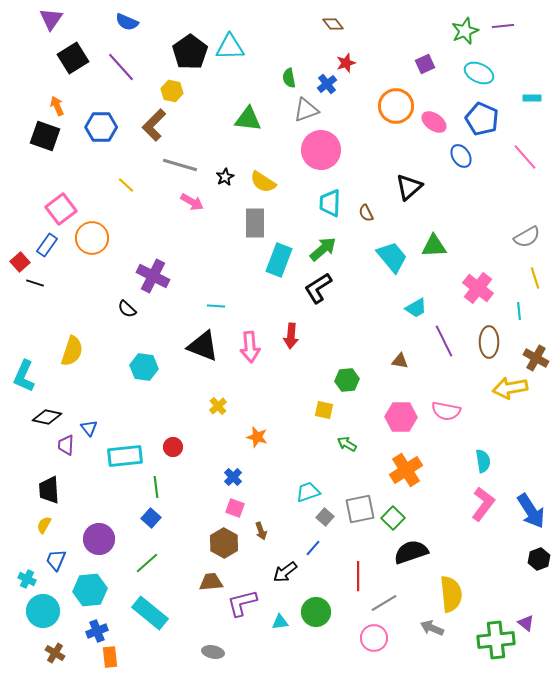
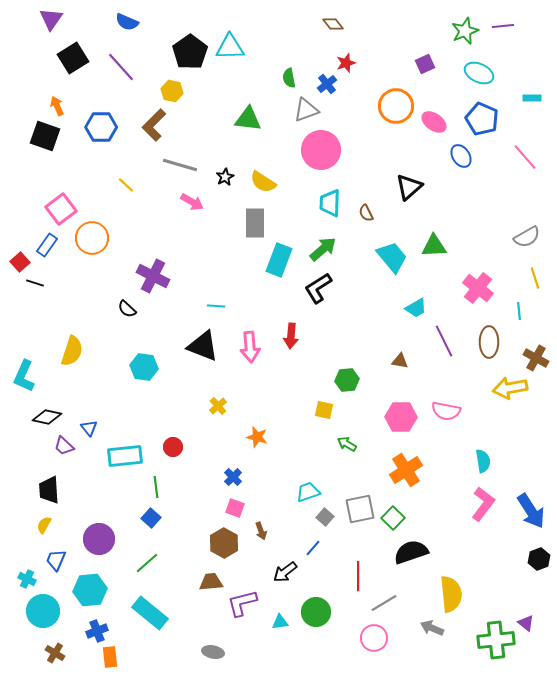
purple trapezoid at (66, 445): moved 2 px left, 1 px down; rotated 50 degrees counterclockwise
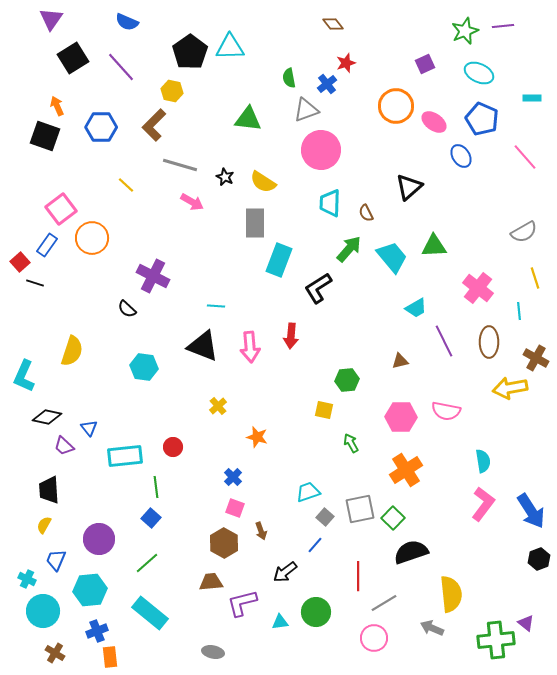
black star at (225, 177): rotated 18 degrees counterclockwise
gray semicircle at (527, 237): moved 3 px left, 5 px up
green arrow at (323, 249): moved 26 px right; rotated 8 degrees counterclockwise
brown triangle at (400, 361): rotated 24 degrees counterclockwise
green arrow at (347, 444): moved 4 px right, 1 px up; rotated 30 degrees clockwise
blue line at (313, 548): moved 2 px right, 3 px up
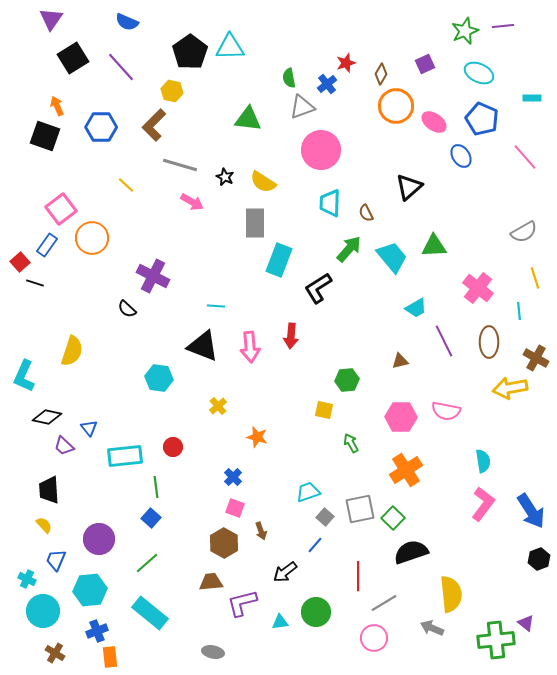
brown diamond at (333, 24): moved 48 px right, 50 px down; rotated 70 degrees clockwise
gray triangle at (306, 110): moved 4 px left, 3 px up
cyan hexagon at (144, 367): moved 15 px right, 11 px down
yellow semicircle at (44, 525): rotated 108 degrees clockwise
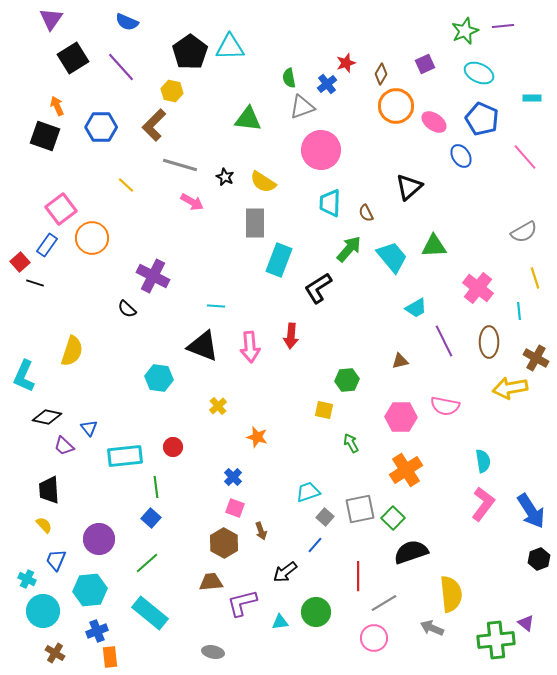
pink semicircle at (446, 411): moved 1 px left, 5 px up
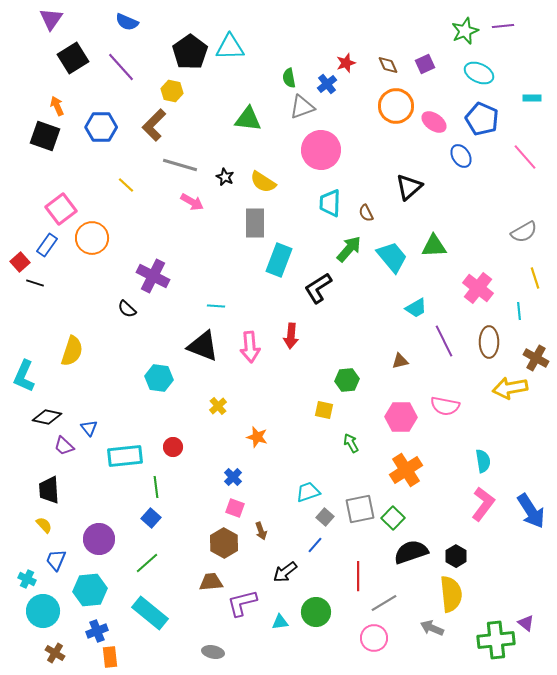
brown diamond at (381, 74): moved 7 px right, 9 px up; rotated 55 degrees counterclockwise
black hexagon at (539, 559): moved 83 px left, 3 px up; rotated 10 degrees counterclockwise
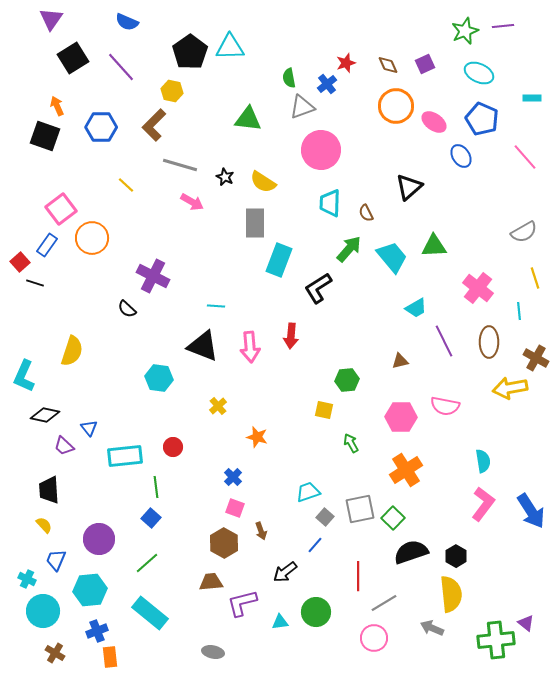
black diamond at (47, 417): moved 2 px left, 2 px up
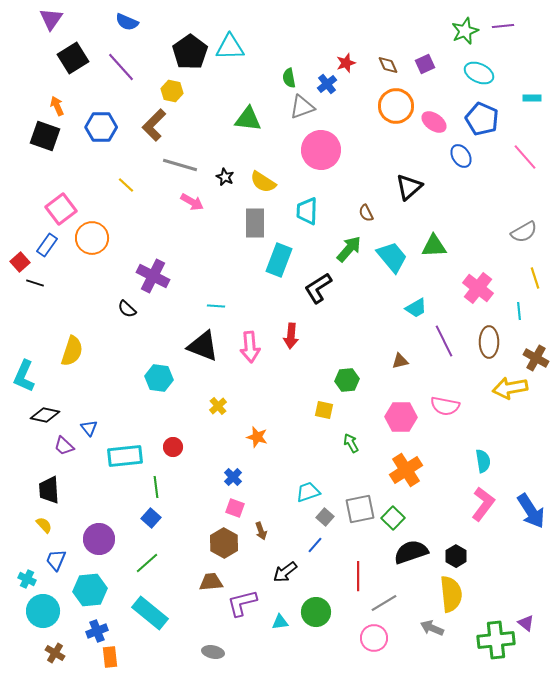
cyan trapezoid at (330, 203): moved 23 px left, 8 px down
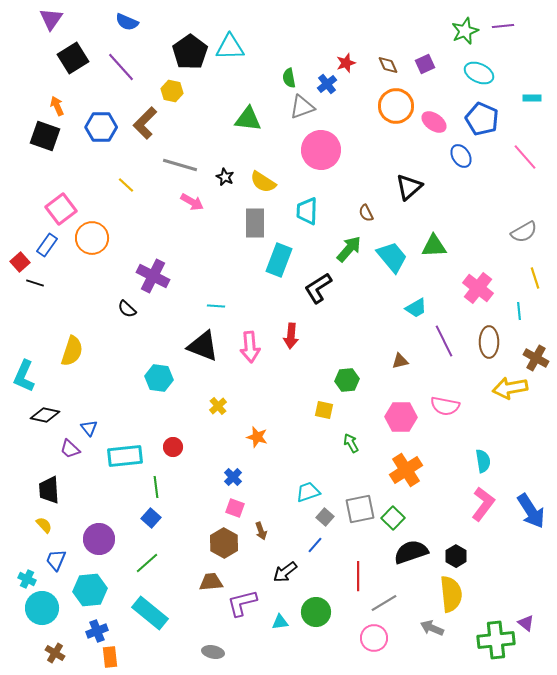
brown L-shape at (154, 125): moved 9 px left, 2 px up
purple trapezoid at (64, 446): moved 6 px right, 3 px down
cyan circle at (43, 611): moved 1 px left, 3 px up
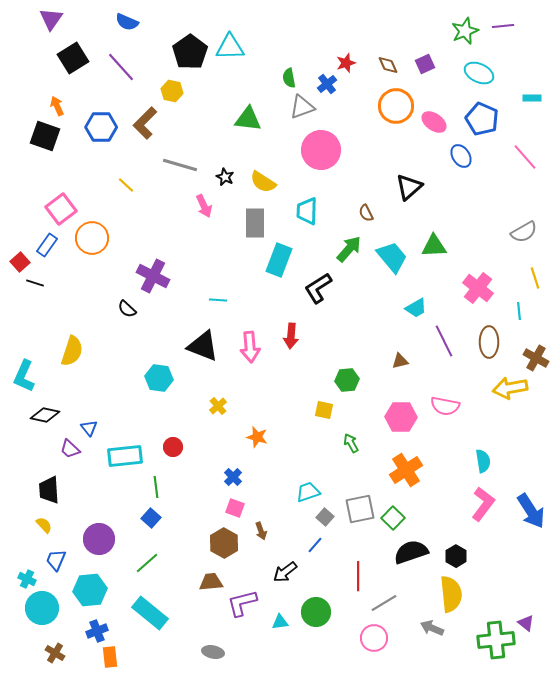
pink arrow at (192, 202): moved 12 px right, 4 px down; rotated 35 degrees clockwise
cyan line at (216, 306): moved 2 px right, 6 px up
